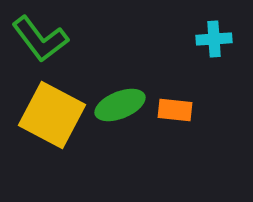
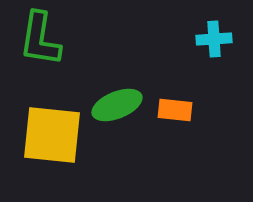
green L-shape: rotated 46 degrees clockwise
green ellipse: moved 3 px left
yellow square: moved 20 px down; rotated 22 degrees counterclockwise
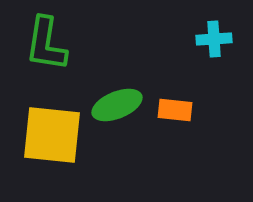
green L-shape: moved 6 px right, 5 px down
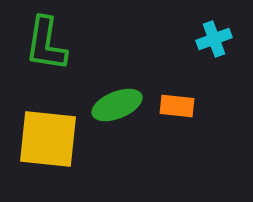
cyan cross: rotated 16 degrees counterclockwise
orange rectangle: moved 2 px right, 4 px up
yellow square: moved 4 px left, 4 px down
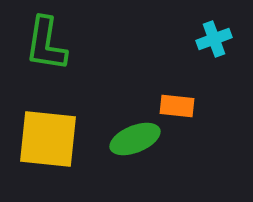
green ellipse: moved 18 px right, 34 px down
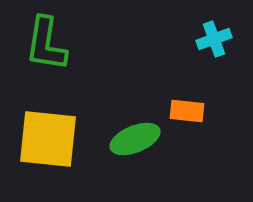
orange rectangle: moved 10 px right, 5 px down
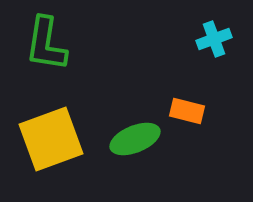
orange rectangle: rotated 8 degrees clockwise
yellow square: moved 3 px right; rotated 26 degrees counterclockwise
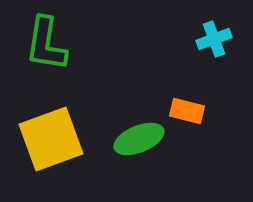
green ellipse: moved 4 px right
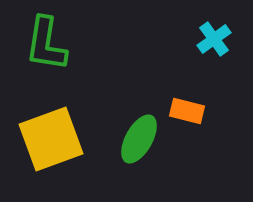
cyan cross: rotated 16 degrees counterclockwise
green ellipse: rotated 39 degrees counterclockwise
